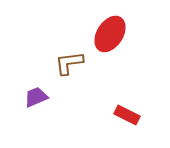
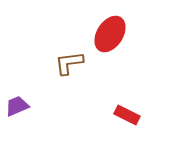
purple trapezoid: moved 19 px left, 9 px down
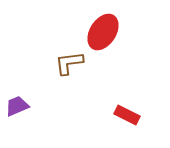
red ellipse: moved 7 px left, 2 px up
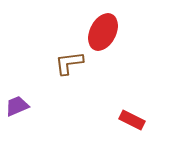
red ellipse: rotated 6 degrees counterclockwise
red rectangle: moved 5 px right, 5 px down
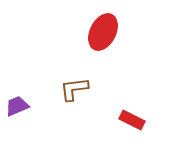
brown L-shape: moved 5 px right, 26 px down
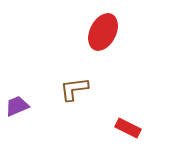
red rectangle: moved 4 px left, 8 px down
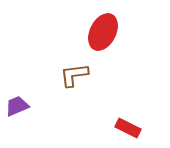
brown L-shape: moved 14 px up
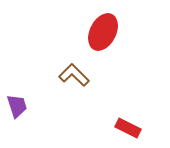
brown L-shape: rotated 52 degrees clockwise
purple trapezoid: rotated 95 degrees clockwise
